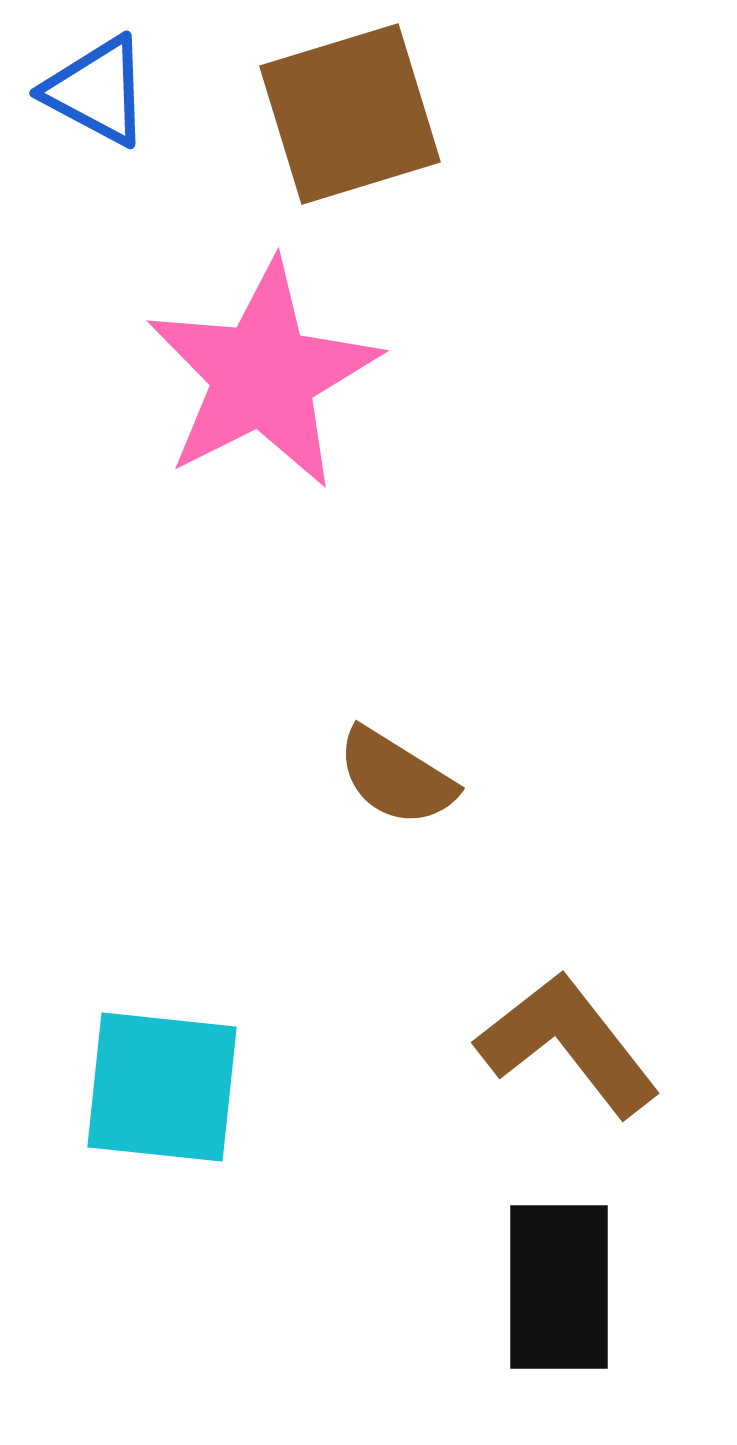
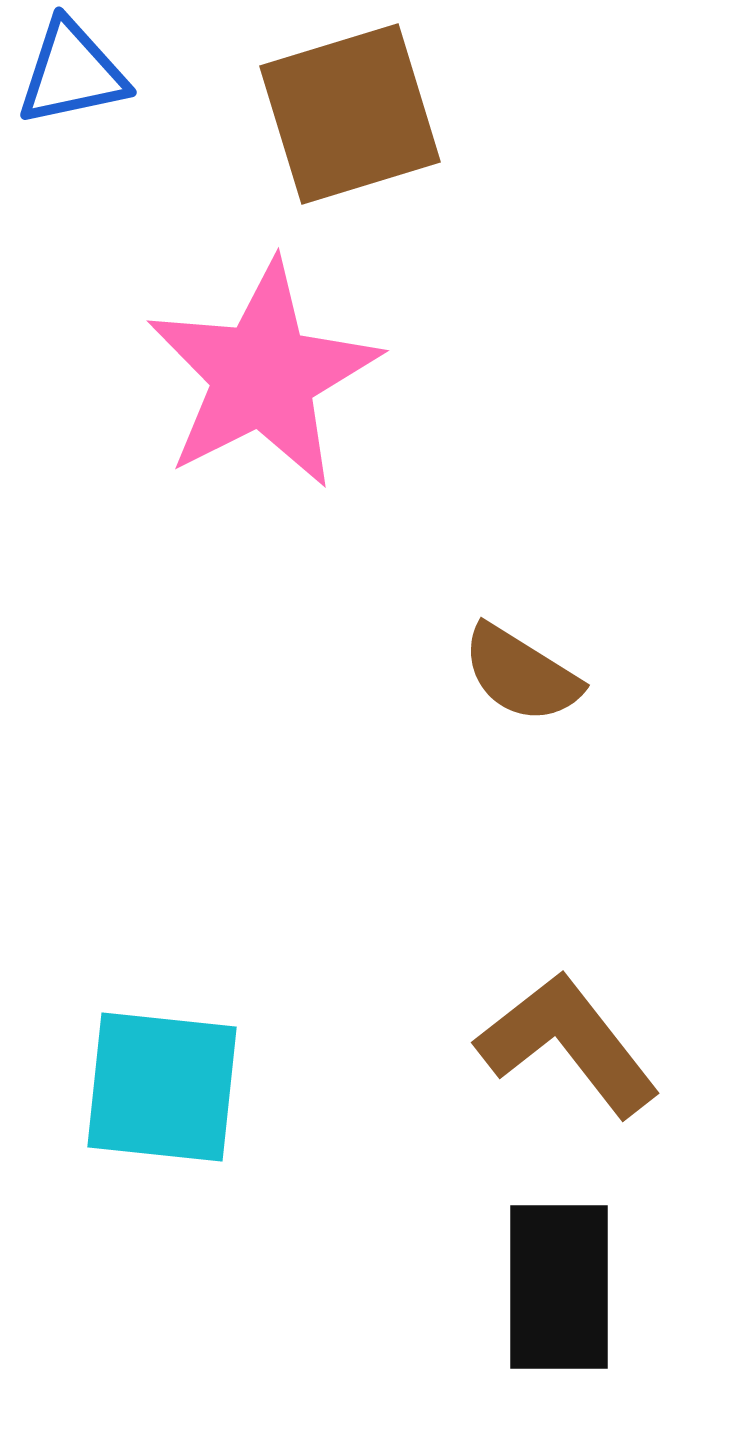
blue triangle: moved 25 px left, 18 px up; rotated 40 degrees counterclockwise
brown semicircle: moved 125 px right, 103 px up
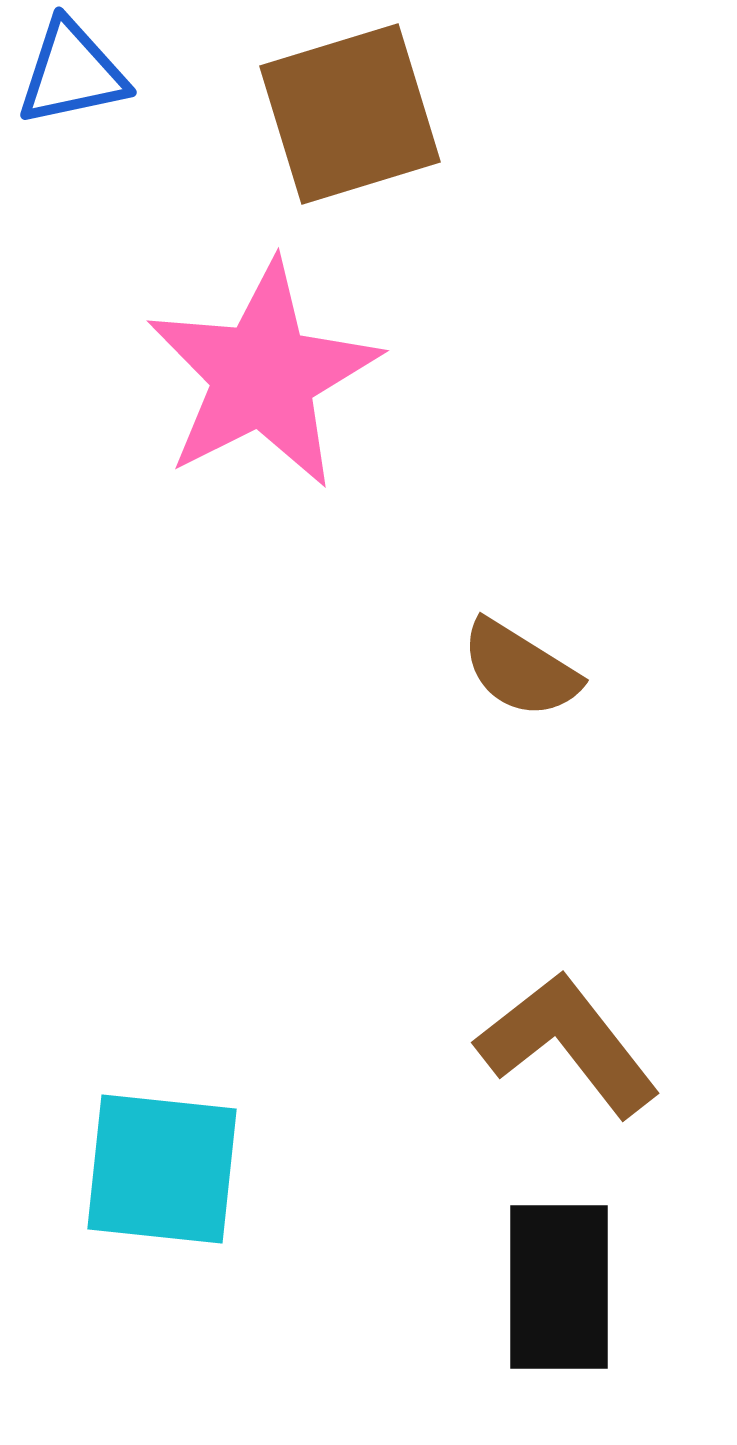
brown semicircle: moved 1 px left, 5 px up
cyan square: moved 82 px down
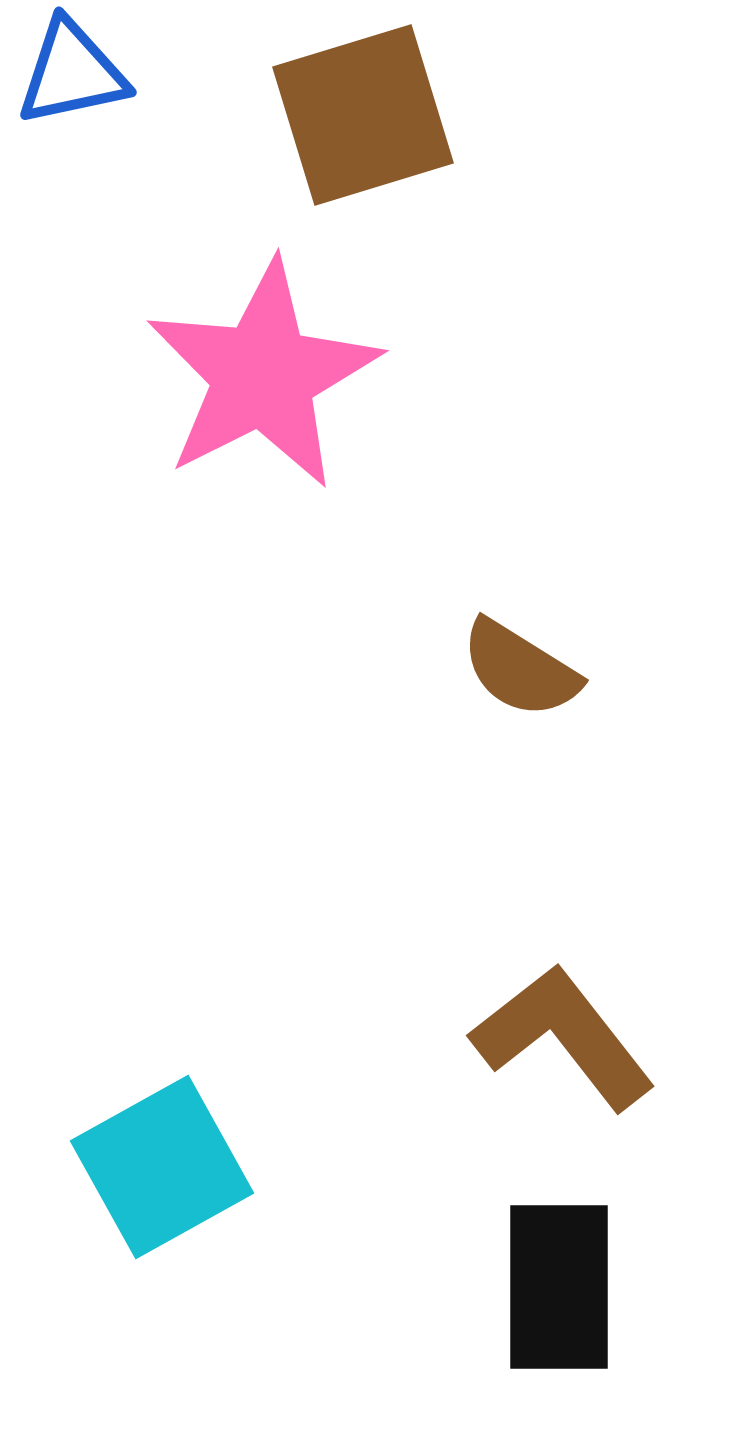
brown square: moved 13 px right, 1 px down
brown L-shape: moved 5 px left, 7 px up
cyan square: moved 2 px up; rotated 35 degrees counterclockwise
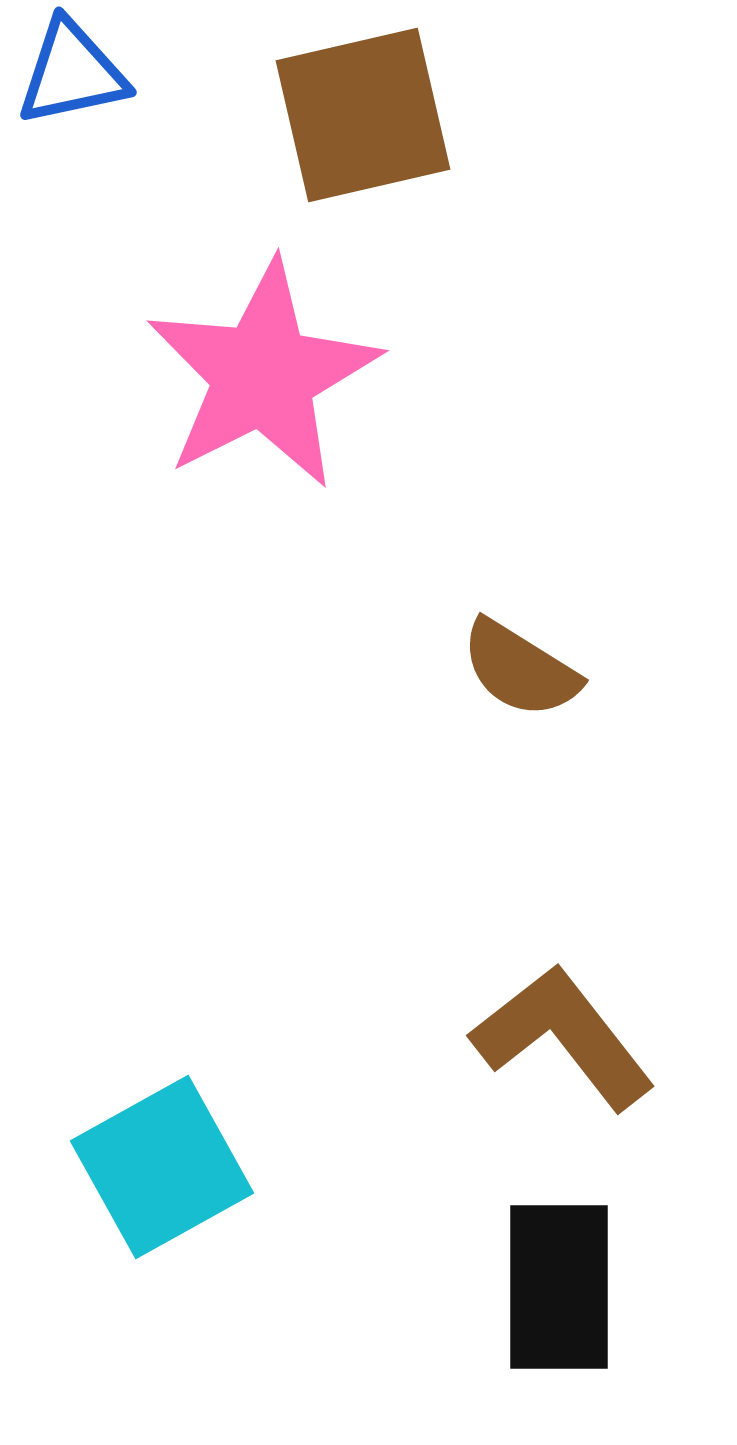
brown square: rotated 4 degrees clockwise
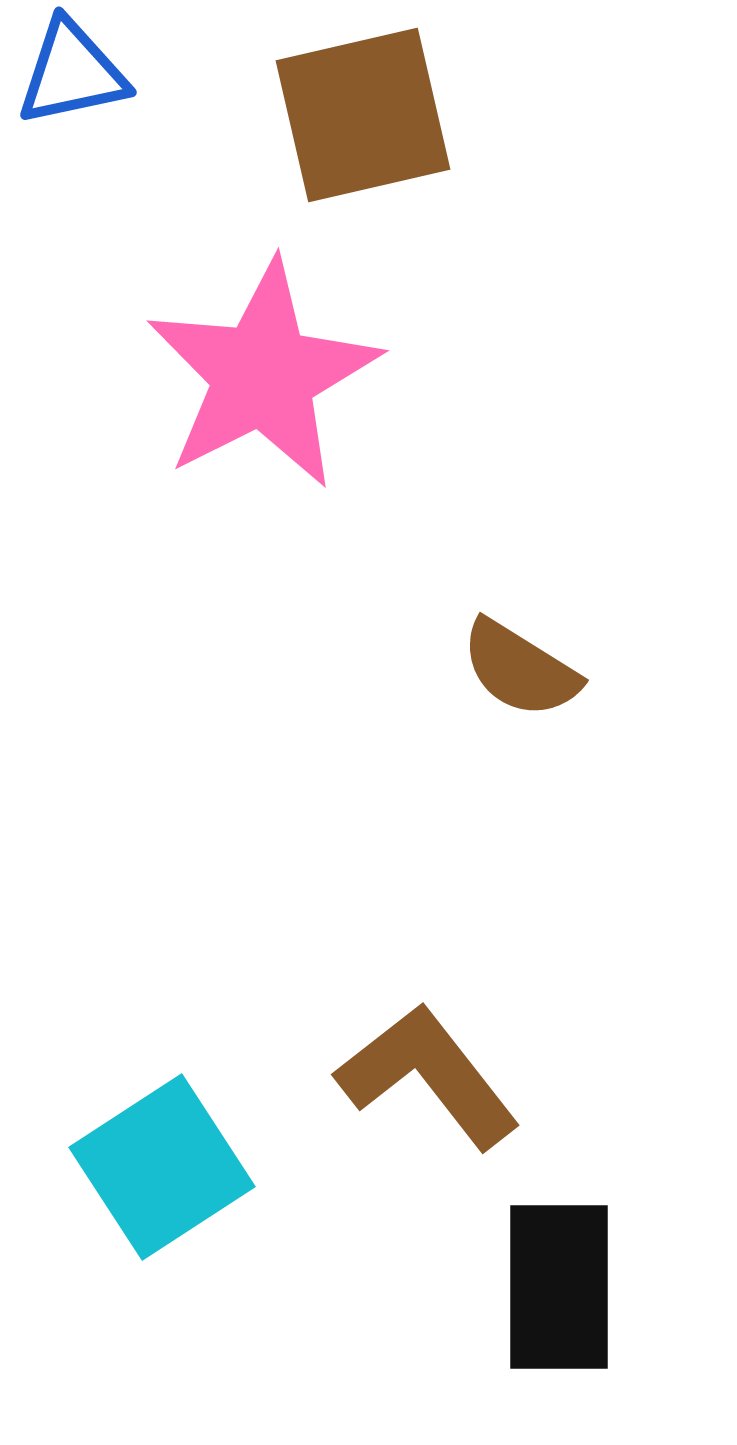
brown L-shape: moved 135 px left, 39 px down
cyan square: rotated 4 degrees counterclockwise
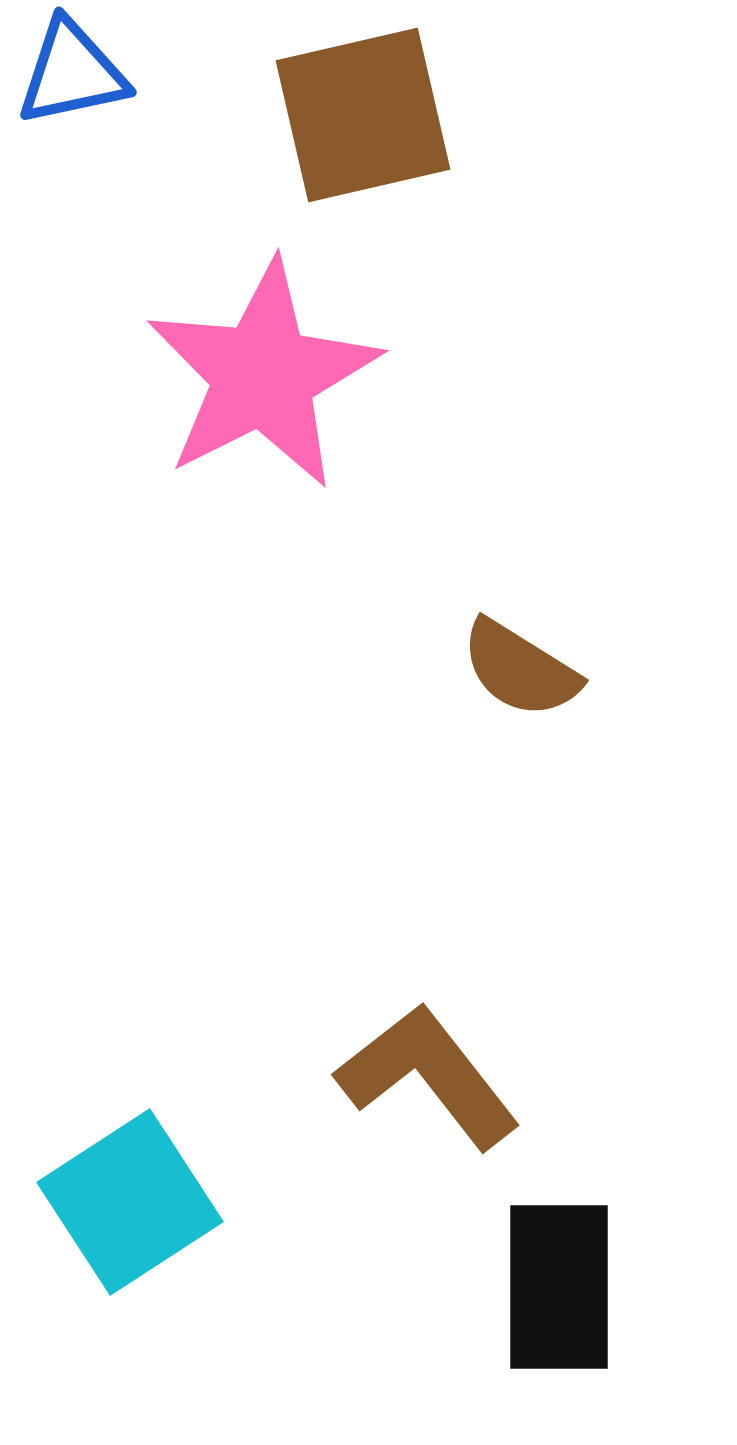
cyan square: moved 32 px left, 35 px down
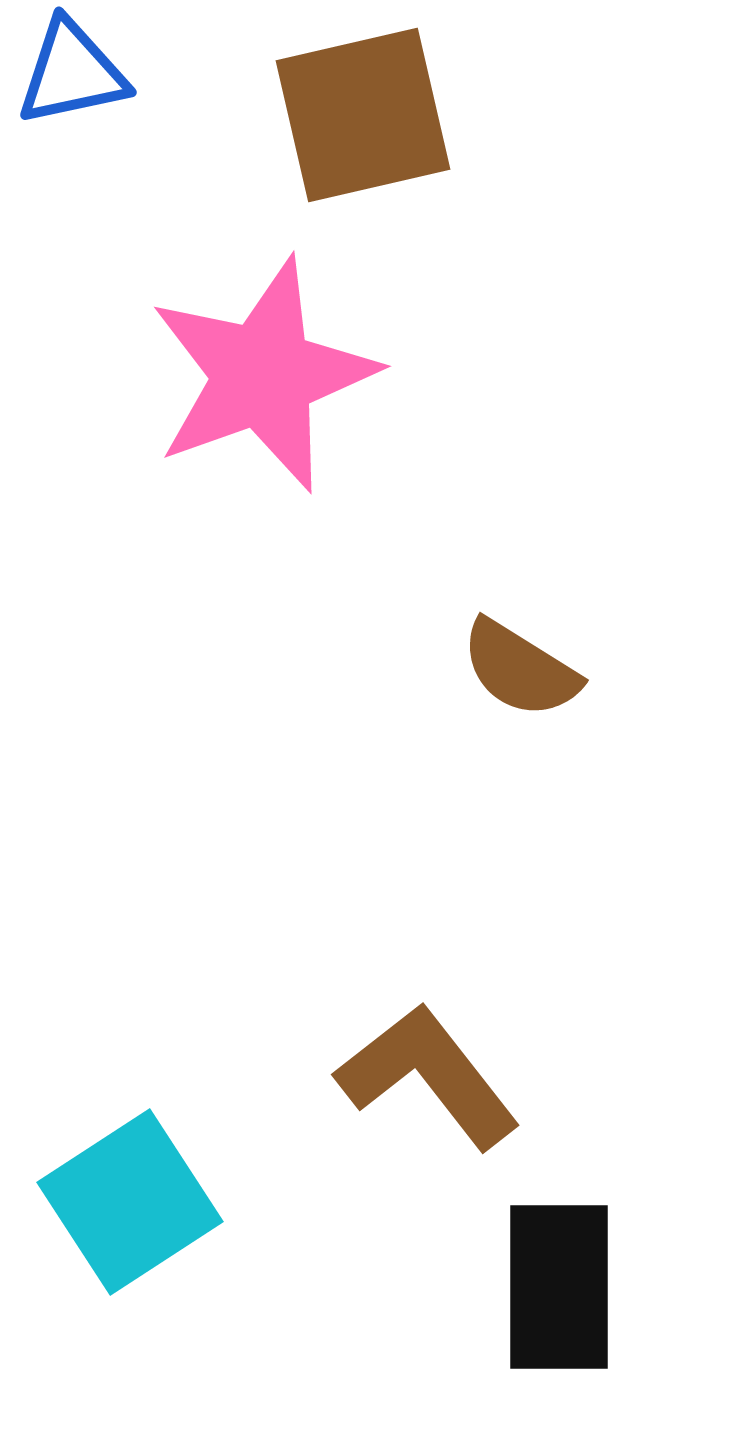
pink star: rotated 7 degrees clockwise
